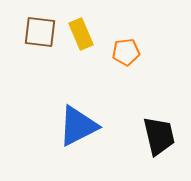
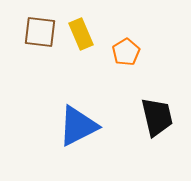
orange pentagon: rotated 24 degrees counterclockwise
black trapezoid: moved 2 px left, 19 px up
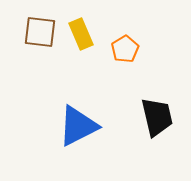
orange pentagon: moved 1 px left, 3 px up
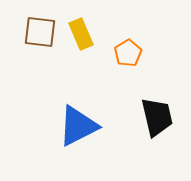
orange pentagon: moved 3 px right, 4 px down
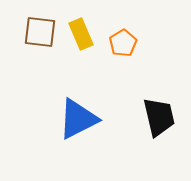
orange pentagon: moved 5 px left, 10 px up
black trapezoid: moved 2 px right
blue triangle: moved 7 px up
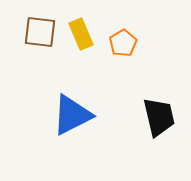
blue triangle: moved 6 px left, 4 px up
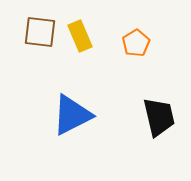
yellow rectangle: moved 1 px left, 2 px down
orange pentagon: moved 13 px right
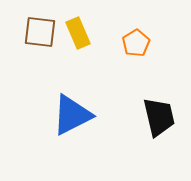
yellow rectangle: moved 2 px left, 3 px up
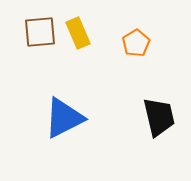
brown square: rotated 12 degrees counterclockwise
blue triangle: moved 8 px left, 3 px down
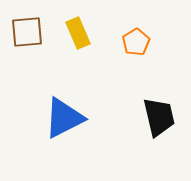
brown square: moved 13 px left
orange pentagon: moved 1 px up
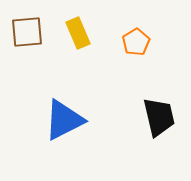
blue triangle: moved 2 px down
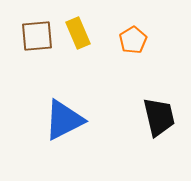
brown square: moved 10 px right, 4 px down
orange pentagon: moved 3 px left, 2 px up
